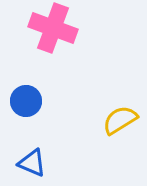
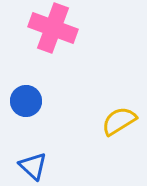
yellow semicircle: moved 1 px left, 1 px down
blue triangle: moved 1 px right, 3 px down; rotated 20 degrees clockwise
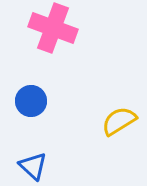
blue circle: moved 5 px right
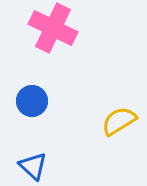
pink cross: rotated 6 degrees clockwise
blue circle: moved 1 px right
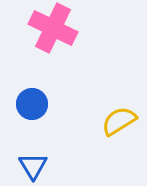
blue circle: moved 3 px down
blue triangle: rotated 16 degrees clockwise
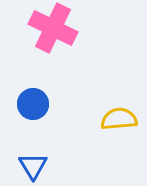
blue circle: moved 1 px right
yellow semicircle: moved 2 px up; rotated 27 degrees clockwise
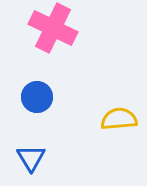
blue circle: moved 4 px right, 7 px up
blue triangle: moved 2 px left, 8 px up
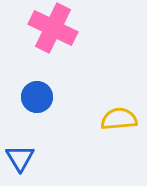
blue triangle: moved 11 px left
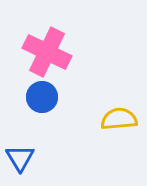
pink cross: moved 6 px left, 24 px down
blue circle: moved 5 px right
